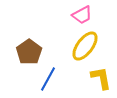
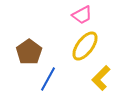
yellow L-shape: rotated 125 degrees counterclockwise
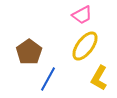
yellow L-shape: moved 2 px left; rotated 15 degrees counterclockwise
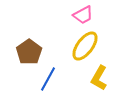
pink trapezoid: moved 1 px right
